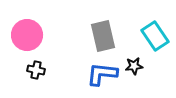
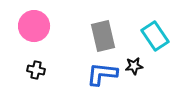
pink circle: moved 7 px right, 9 px up
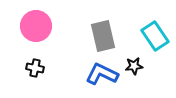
pink circle: moved 2 px right
black cross: moved 1 px left, 2 px up
blue L-shape: rotated 20 degrees clockwise
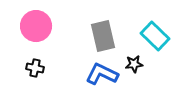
cyan rectangle: rotated 12 degrees counterclockwise
black star: moved 2 px up
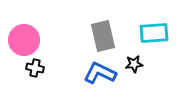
pink circle: moved 12 px left, 14 px down
cyan rectangle: moved 1 px left, 3 px up; rotated 48 degrees counterclockwise
blue L-shape: moved 2 px left, 1 px up
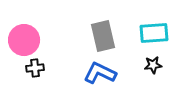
black star: moved 19 px right, 1 px down
black cross: rotated 18 degrees counterclockwise
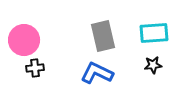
blue L-shape: moved 3 px left
